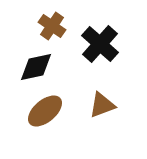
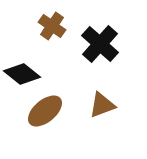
black diamond: moved 14 px left, 7 px down; rotated 51 degrees clockwise
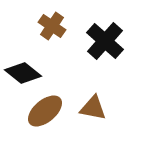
black cross: moved 5 px right, 3 px up
black diamond: moved 1 px right, 1 px up
brown triangle: moved 9 px left, 3 px down; rotated 32 degrees clockwise
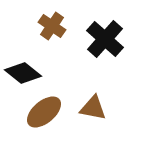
black cross: moved 2 px up
brown ellipse: moved 1 px left, 1 px down
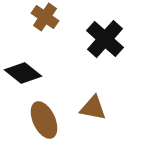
brown cross: moved 7 px left, 9 px up
brown ellipse: moved 8 px down; rotated 75 degrees counterclockwise
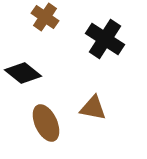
black cross: rotated 9 degrees counterclockwise
brown ellipse: moved 2 px right, 3 px down
